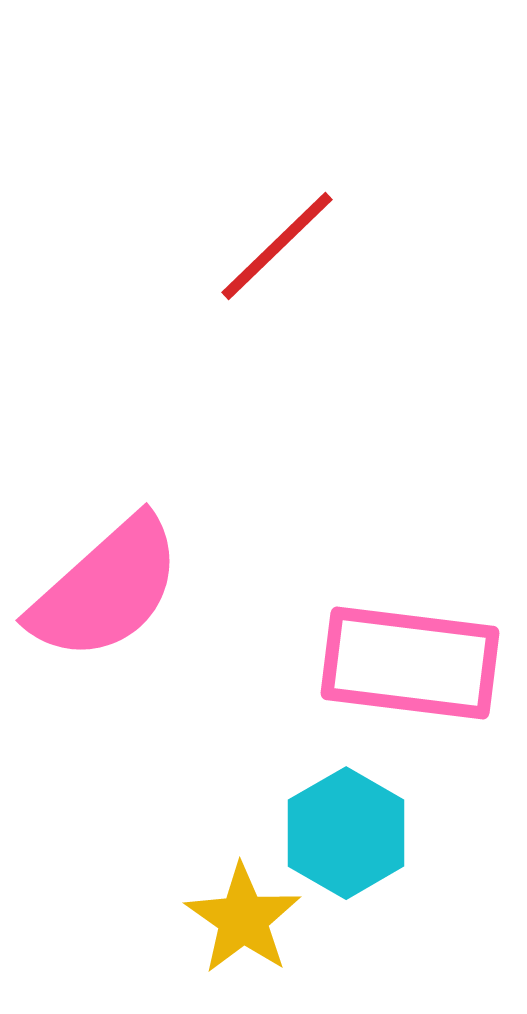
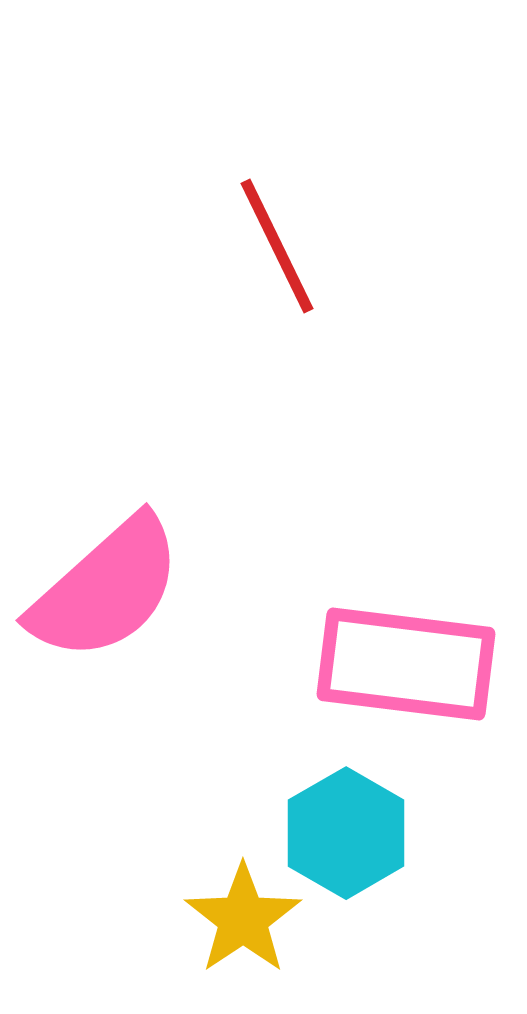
red line: rotated 72 degrees counterclockwise
pink rectangle: moved 4 px left, 1 px down
yellow star: rotated 3 degrees clockwise
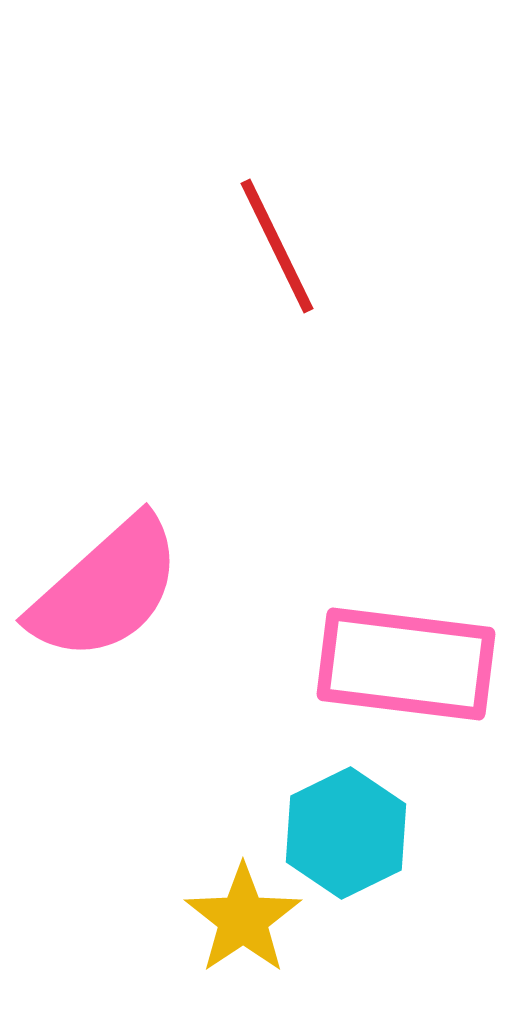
cyan hexagon: rotated 4 degrees clockwise
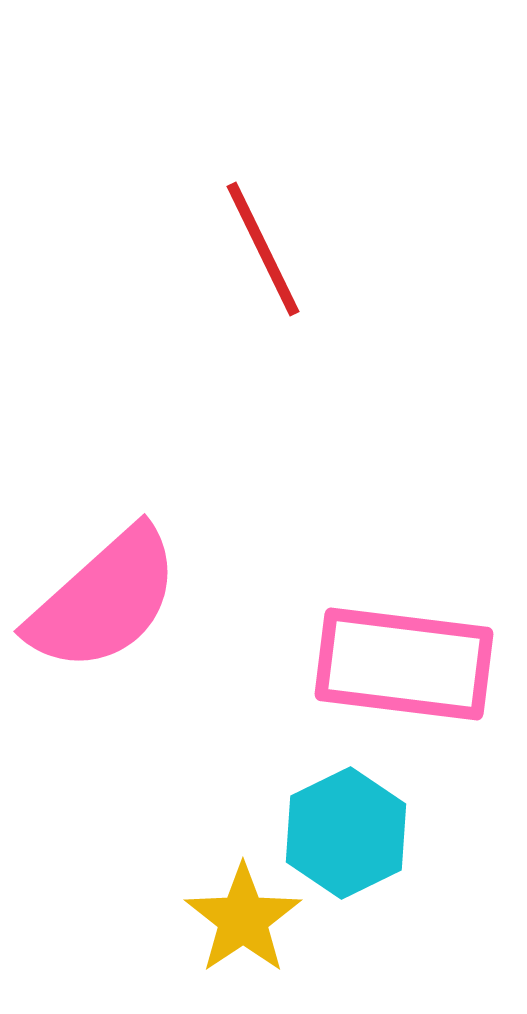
red line: moved 14 px left, 3 px down
pink semicircle: moved 2 px left, 11 px down
pink rectangle: moved 2 px left
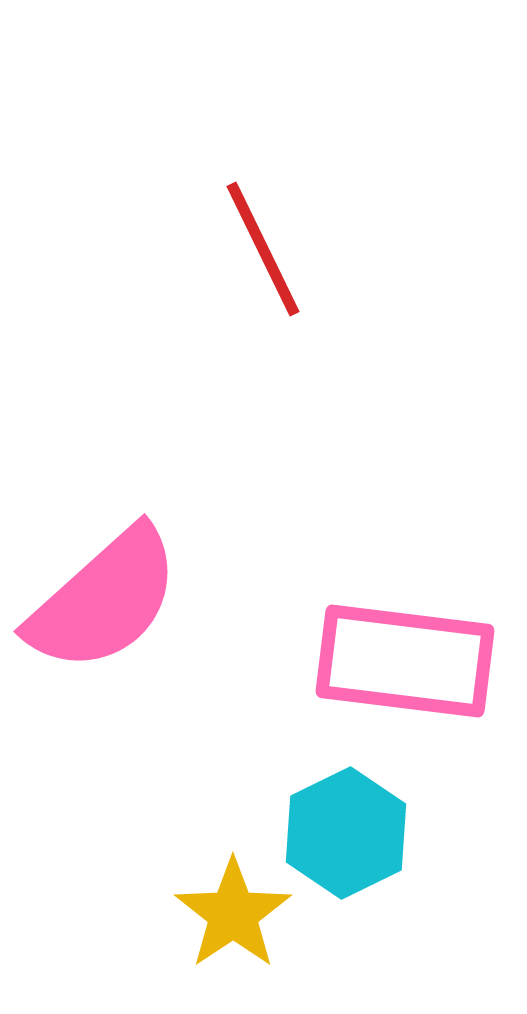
pink rectangle: moved 1 px right, 3 px up
yellow star: moved 10 px left, 5 px up
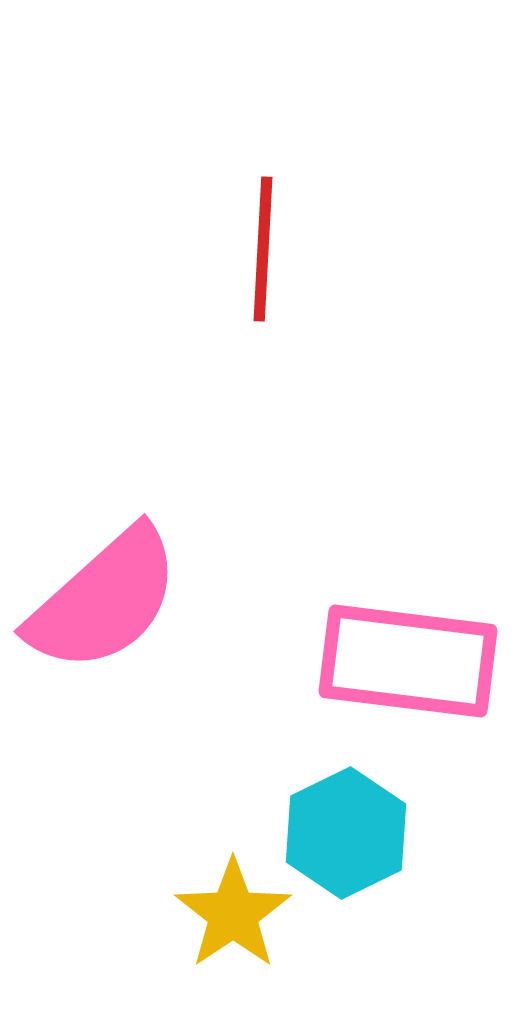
red line: rotated 29 degrees clockwise
pink rectangle: moved 3 px right
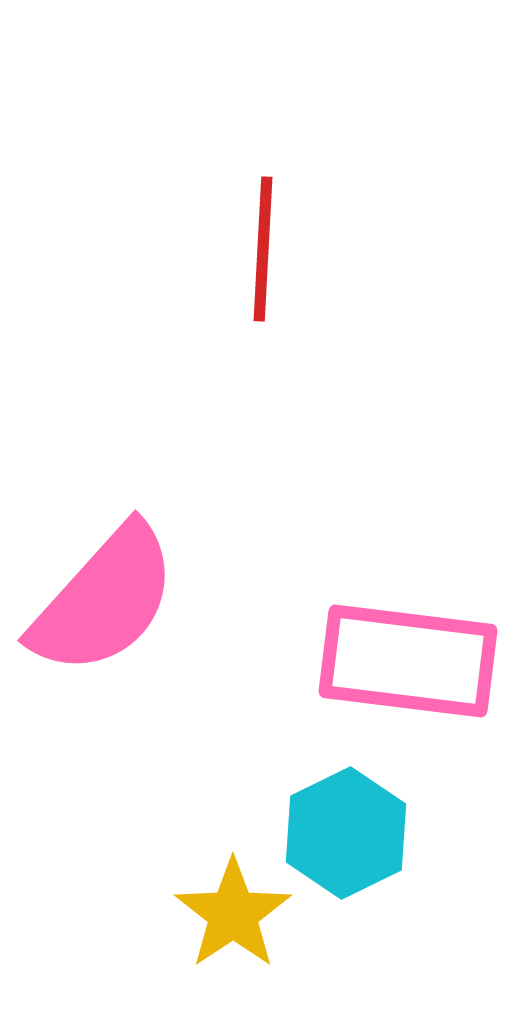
pink semicircle: rotated 6 degrees counterclockwise
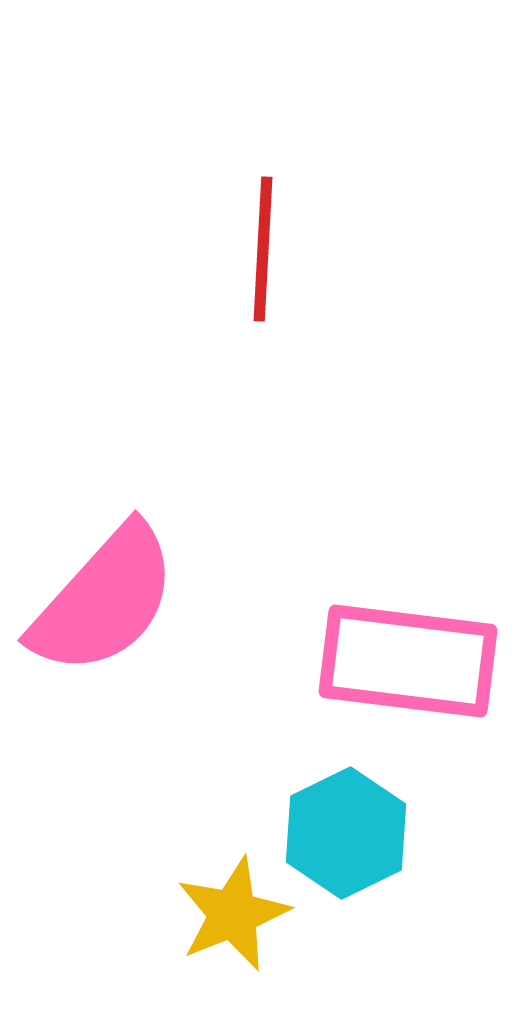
yellow star: rotated 12 degrees clockwise
